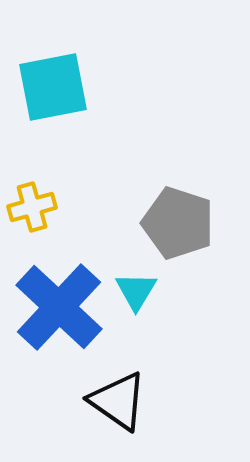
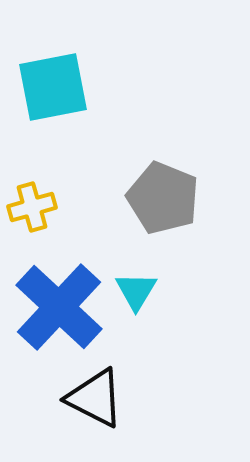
gray pentagon: moved 15 px left, 25 px up; rotated 4 degrees clockwise
black triangle: moved 23 px left, 3 px up; rotated 8 degrees counterclockwise
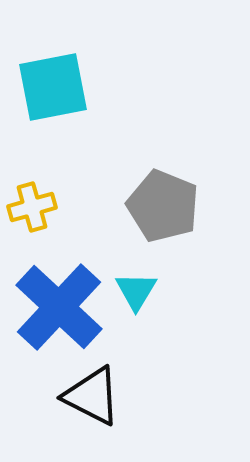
gray pentagon: moved 8 px down
black triangle: moved 3 px left, 2 px up
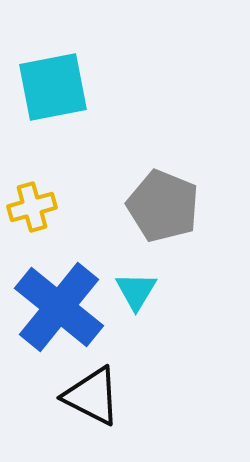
blue cross: rotated 4 degrees counterclockwise
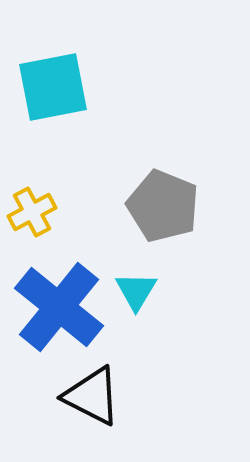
yellow cross: moved 5 px down; rotated 12 degrees counterclockwise
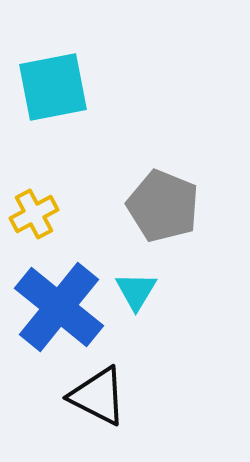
yellow cross: moved 2 px right, 2 px down
black triangle: moved 6 px right
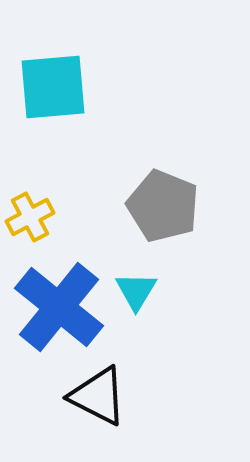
cyan square: rotated 6 degrees clockwise
yellow cross: moved 4 px left, 3 px down
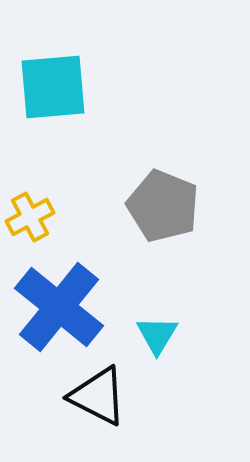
cyan triangle: moved 21 px right, 44 px down
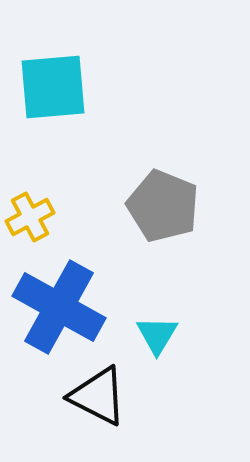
blue cross: rotated 10 degrees counterclockwise
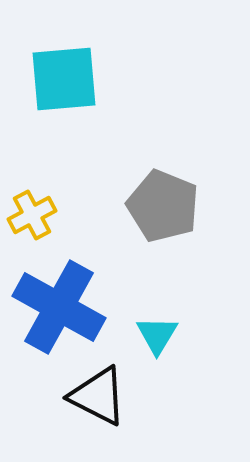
cyan square: moved 11 px right, 8 px up
yellow cross: moved 2 px right, 2 px up
